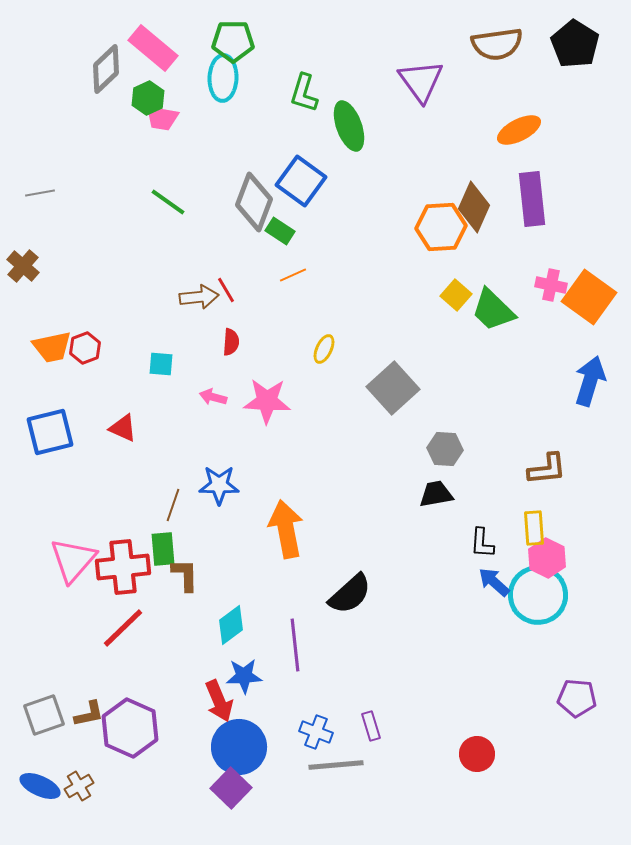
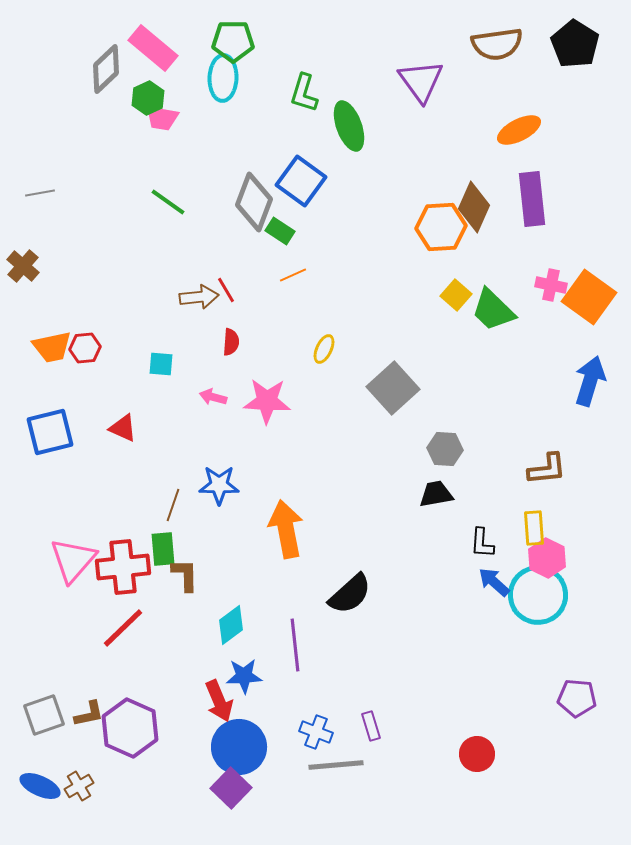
red hexagon at (85, 348): rotated 16 degrees clockwise
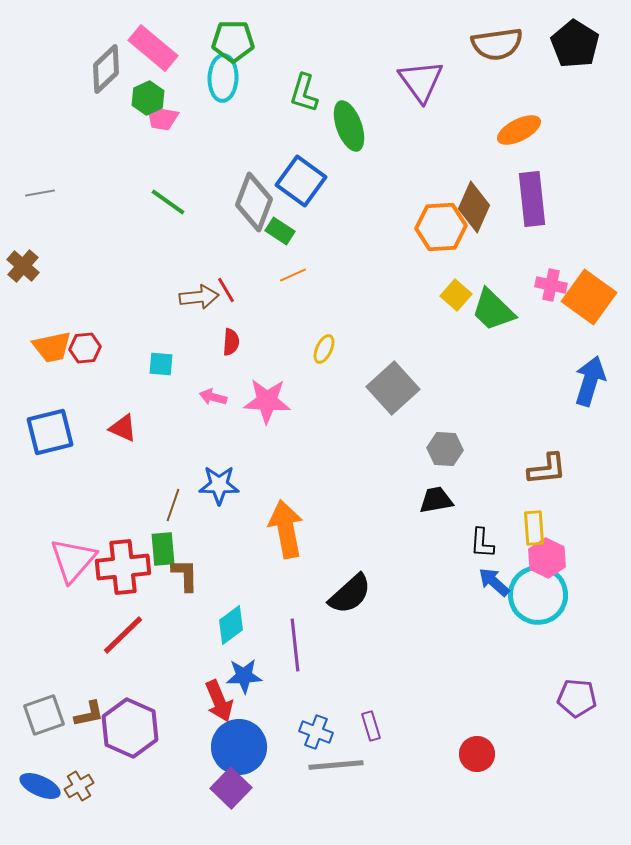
black trapezoid at (436, 494): moved 6 px down
red line at (123, 628): moved 7 px down
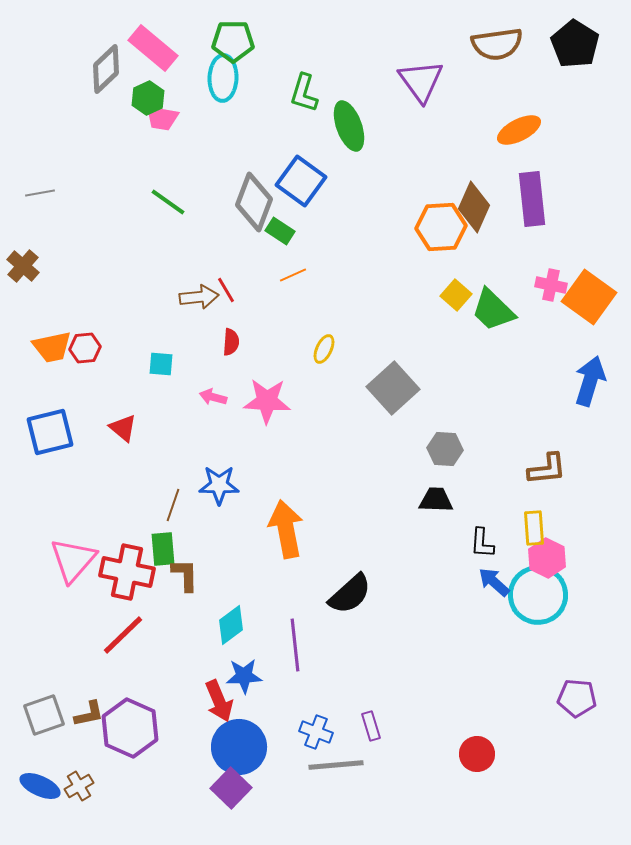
red triangle at (123, 428): rotated 16 degrees clockwise
black trapezoid at (436, 500): rotated 12 degrees clockwise
red cross at (123, 567): moved 4 px right, 5 px down; rotated 18 degrees clockwise
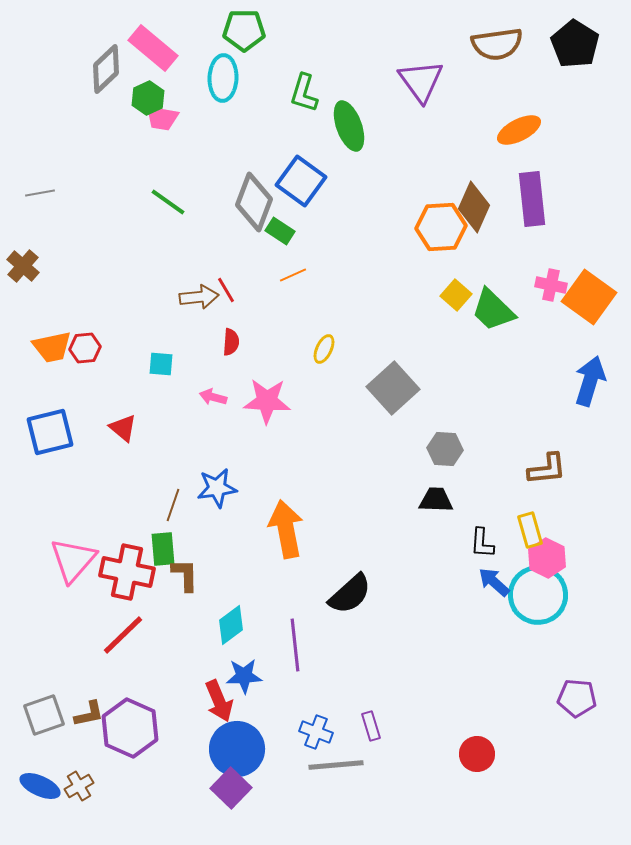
green pentagon at (233, 41): moved 11 px right, 11 px up
blue star at (219, 485): moved 2 px left, 3 px down; rotated 9 degrees counterclockwise
yellow rectangle at (534, 528): moved 4 px left, 2 px down; rotated 12 degrees counterclockwise
blue circle at (239, 747): moved 2 px left, 2 px down
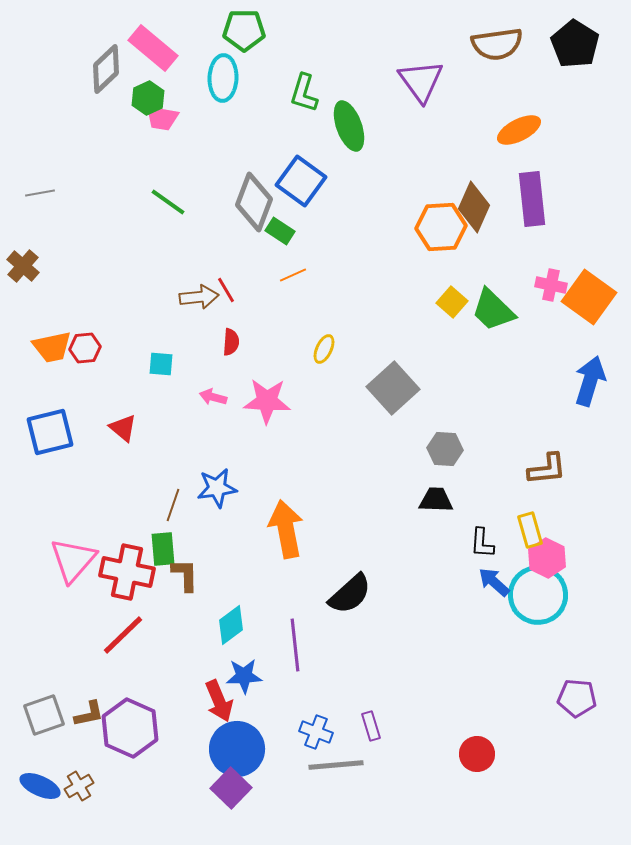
yellow square at (456, 295): moved 4 px left, 7 px down
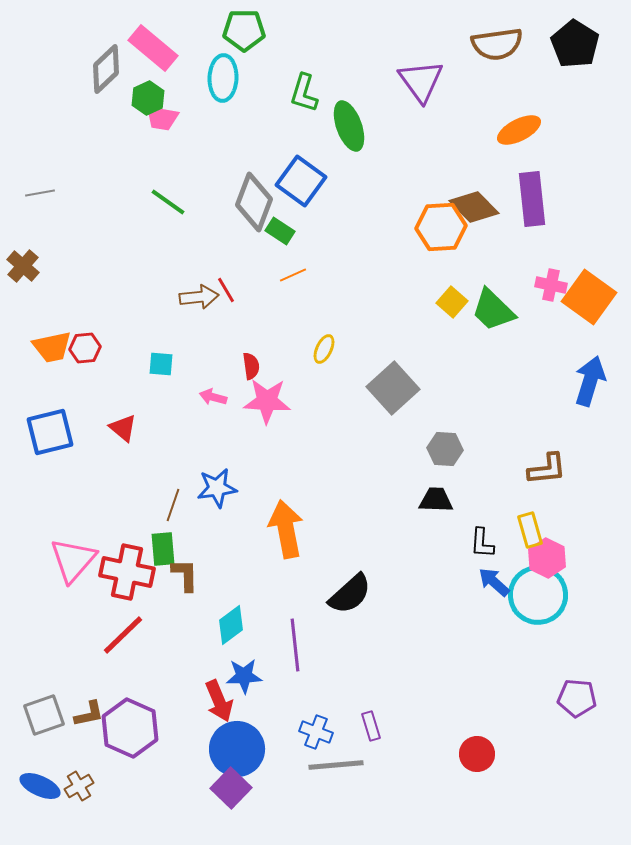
brown diamond at (474, 207): rotated 69 degrees counterclockwise
red semicircle at (231, 342): moved 20 px right, 24 px down; rotated 12 degrees counterclockwise
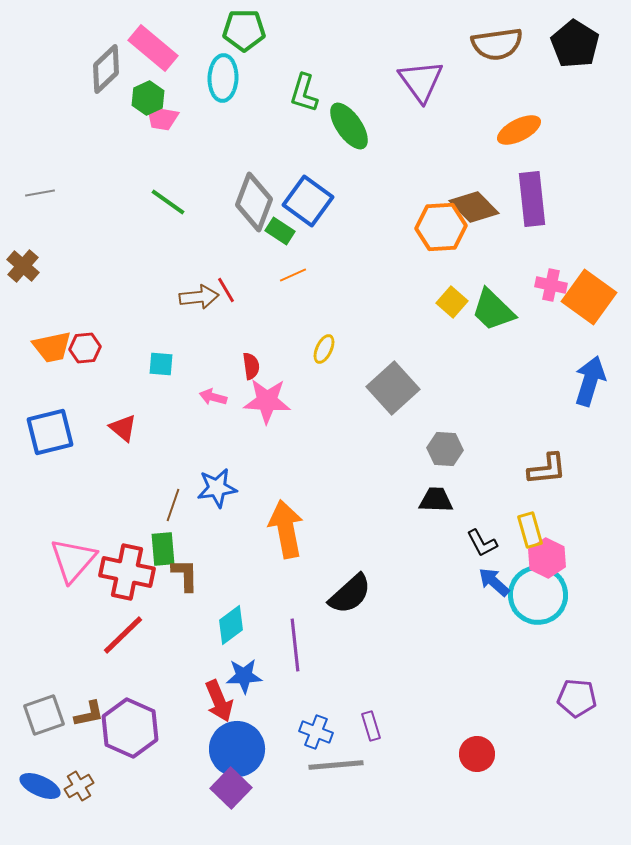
green ellipse at (349, 126): rotated 15 degrees counterclockwise
blue square at (301, 181): moved 7 px right, 20 px down
black L-shape at (482, 543): rotated 32 degrees counterclockwise
